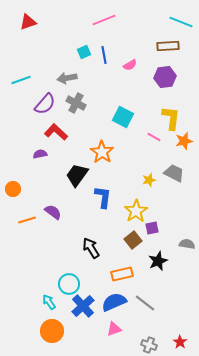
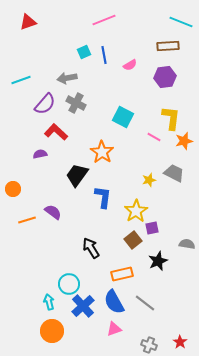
cyan arrow at (49, 302): rotated 21 degrees clockwise
blue semicircle at (114, 302): rotated 95 degrees counterclockwise
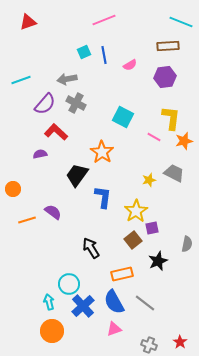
gray arrow at (67, 78): moved 1 px down
gray semicircle at (187, 244): rotated 91 degrees clockwise
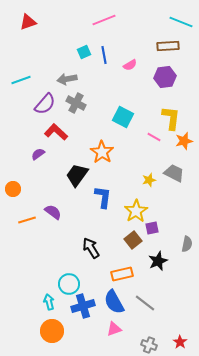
purple semicircle at (40, 154): moved 2 px left; rotated 24 degrees counterclockwise
blue cross at (83, 306): rotated 25 degrees clockwise
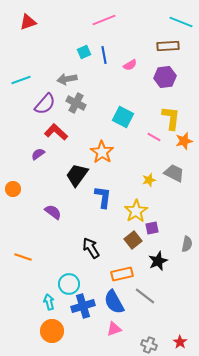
orange line at (27, 220): moved 4 px left, 37 px down; rotated 36 degrees clockwise
gray line at (145, 303): moved 7 px up
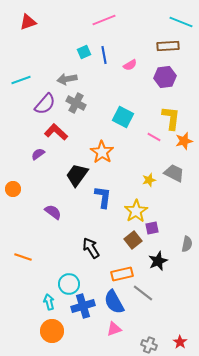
gray line at (145, 296): moved 2 px left, 3 px up
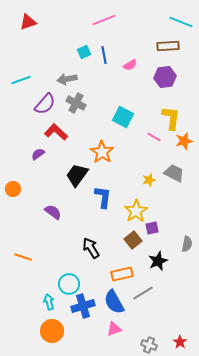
gray line at (143, 293): rotated 70 degrees counterclockwise
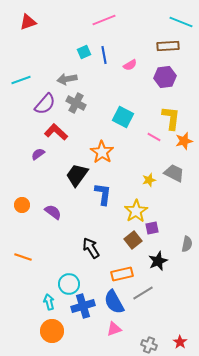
orange circle at (13, 189): moved 9 px right, 16 px down
blue L-shape at (103, 197): moved 3 px up
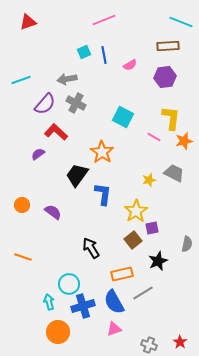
orange circle at (52, 331): moved 6 px right, 1 px down
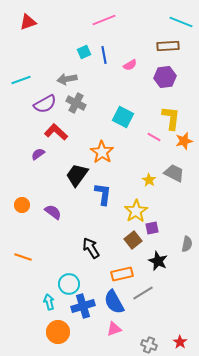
purple semicircle at (45, 104): rotated 20 degrees clockwise
yellow star at (149, 180): rotated 24 degrees counterclockwise
black star at (158, 261): rotated 24 degrees counterclockwise
